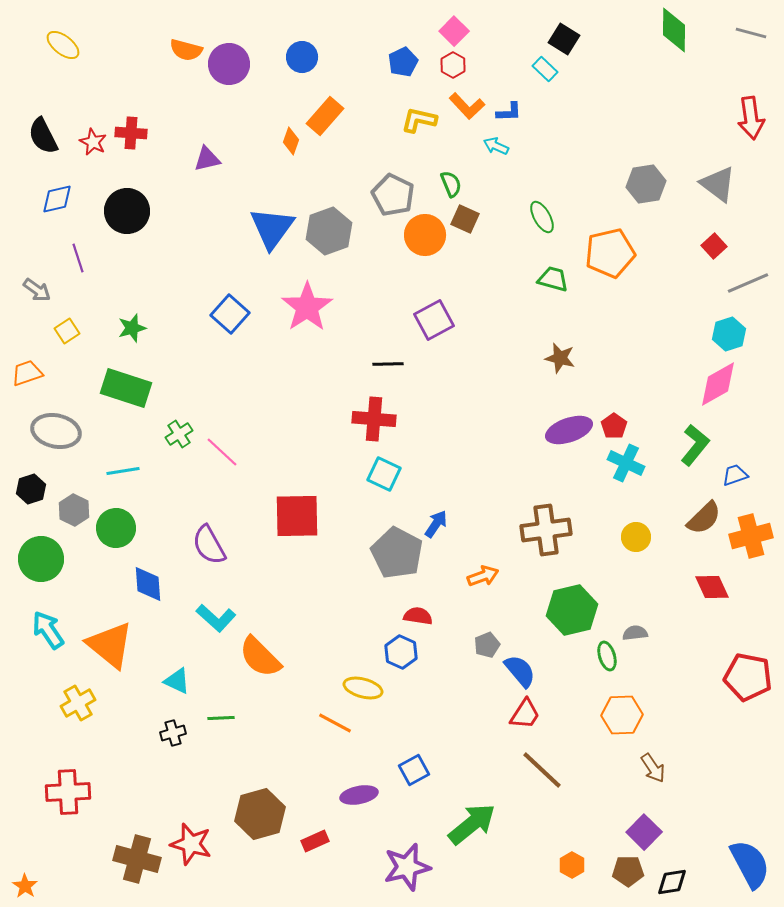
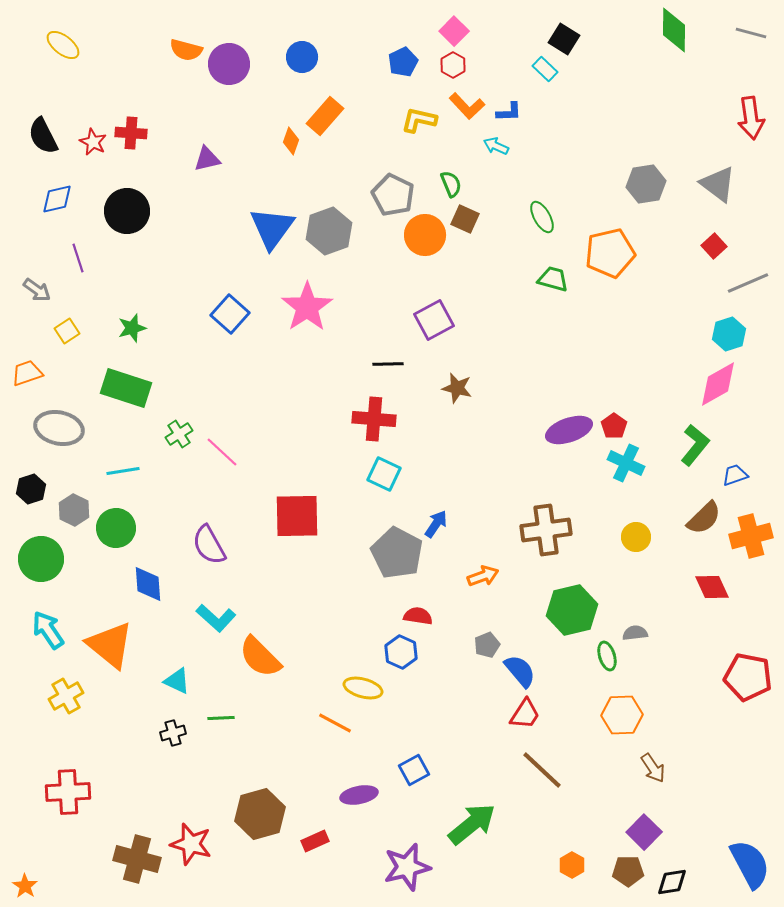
brown star at (560, 358): moved 103 px left, 30 px down
gray ellipse at (56, 431): moved 3 px right, 3 px up
yellow cross at (78, 703): moved 12 px left, 7 px up
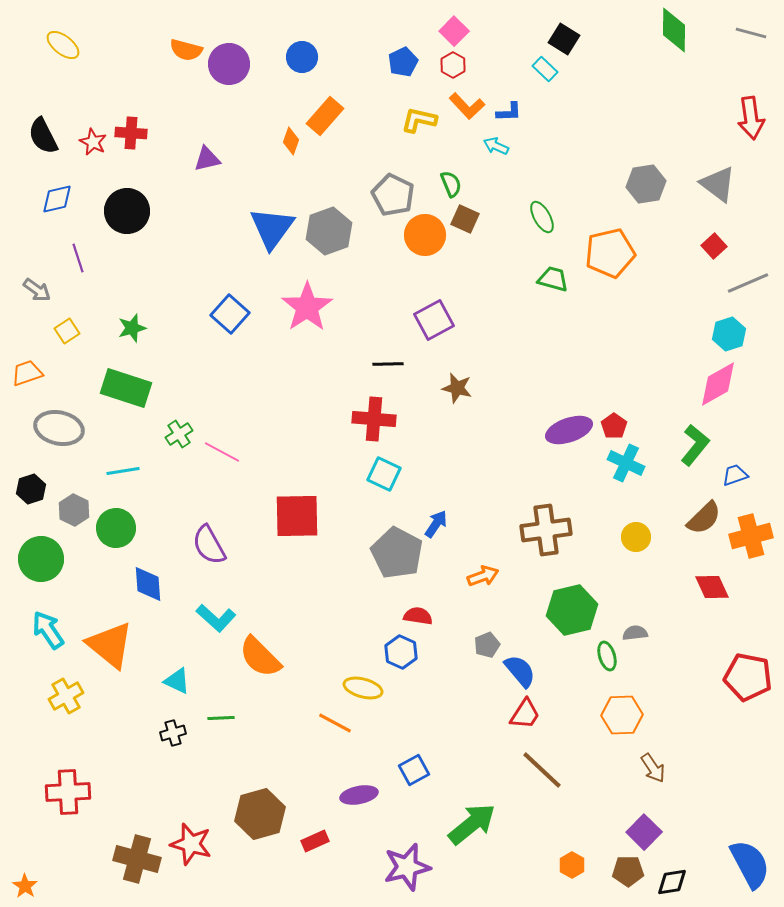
pink line at (222, 452): rotated 15 degrees counterclockwise
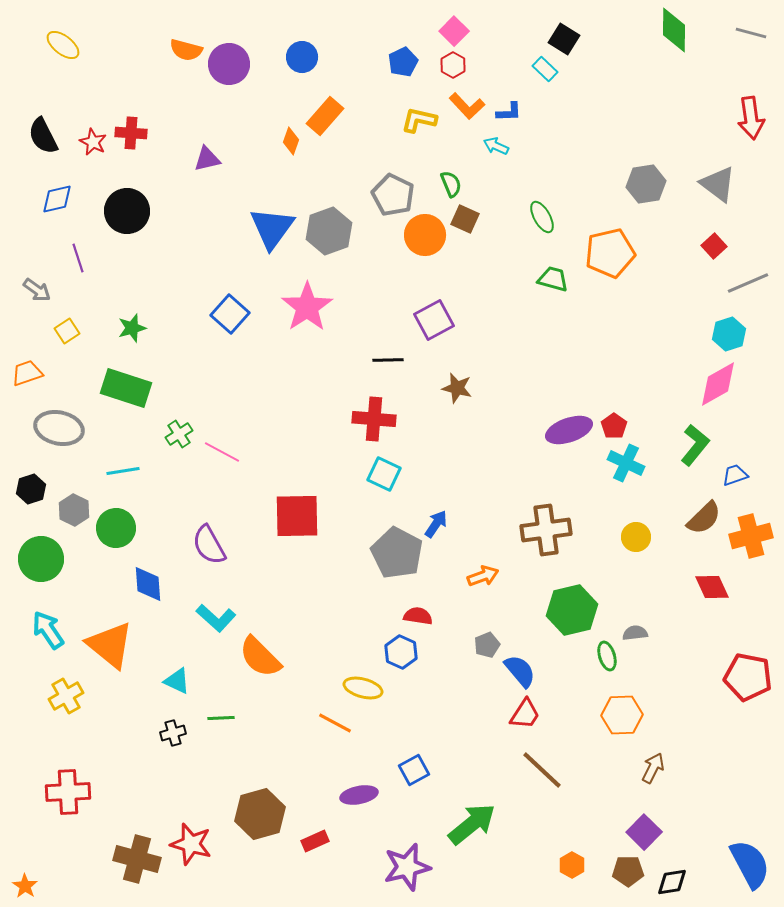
black line at (388, 364): moved 4 px up
brown arrow at (653, 768): rotated 120 degrees counterclockwise
